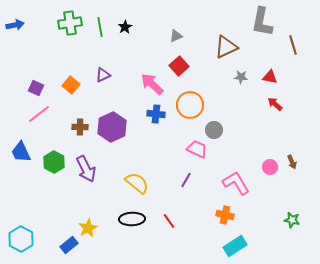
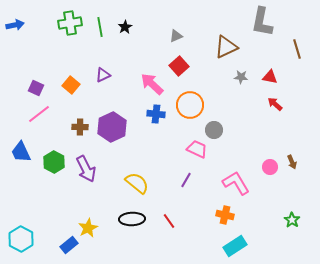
brown line: moved 4 px right, 4 px down
green star: rotated 21 degrees clockwise
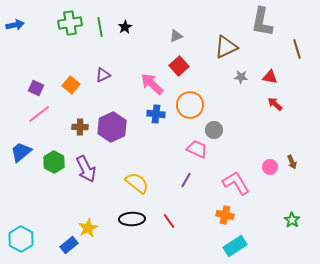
blue trapezoid: rotated 75 degrees clockwise
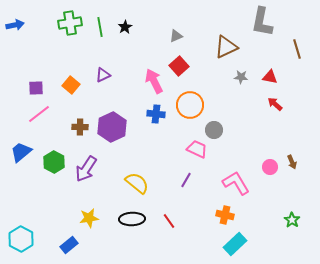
pink arrow: moved 2 px right, 3 px up; rotated 20 degrees clockwise
purple square: rotated 28 degrees counterclockwise
purple arrow: rotated 60 degrees clockwise
yellow star: moved 1 px right, 10 px up; rotated 18 degrees clockwise
cyan rectangle: moved 2 px up; rotated 10 degrees counterclockwise
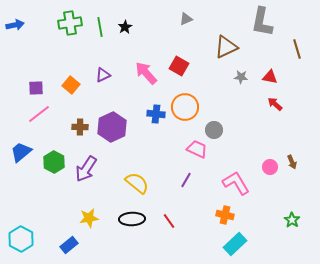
gray triangle: moved 10 px right, 17 px up
red square: rotated 18 degrees counterclockwise
pink arrow: moved 8 px left, 8 px up; rotated 15 degrees counterclockwise
orange circle: moved 5 px left, 2 px down
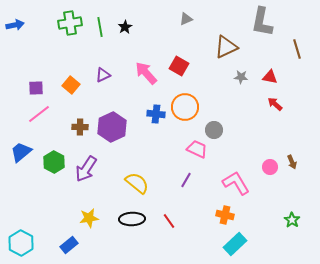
cyan hexagon: moved 4 px down
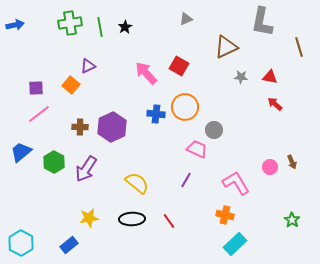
brown line: moved 2 px right, 2 px up
purple triangle: moved 15 px left, 9 px up
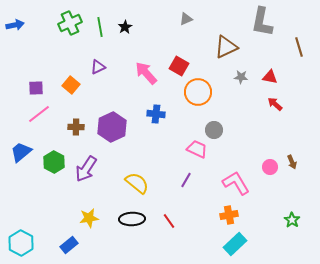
green cross: rotated 15 degrees counterclockwise
purple triangle: moved 10 px right, 1 px down
orange circle: moved 13 px right, 15 px up
brown cross: moved 4 px left
orange cross: moved 4 px right; rotated 24 degrees counterclockwise
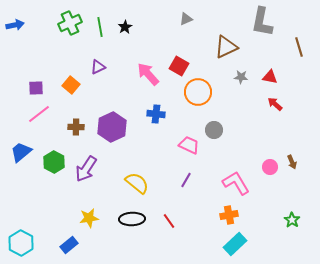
pink arrow: moved 2 px right, 1 px down
pink trapezoid: moved 8 px left, 4 px up
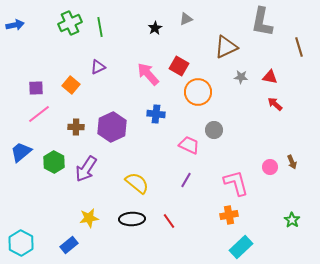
black star: moved 30 px right, 1 px down
pink L-shape: rotated 16 degrees clockwise
cyan rectangle: moved 6 px right, 3 px down
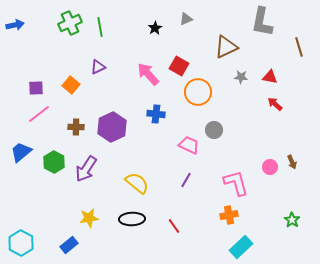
red line: moved 5 px right, 5 px down
